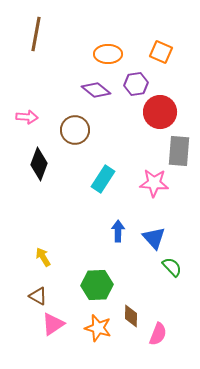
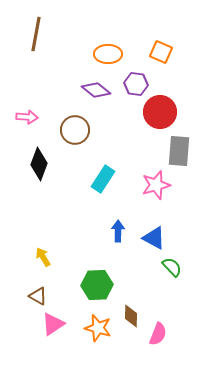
purple hexagon: rotated 15 degrees clockwise
pink star: moved 2 px right, 2 px down; rotated 20 degrees counterclockwise
blue triangle: rotated 20 degrees counterclockwise
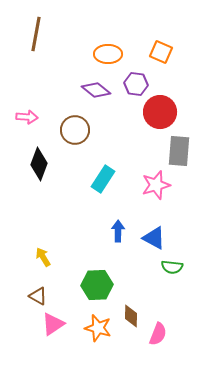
green semicircle: rotated 140 degrees clockwise
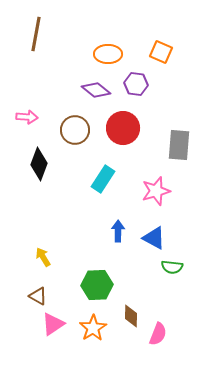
red circle: moved 37 px left, 16 px down
gray rectangle: moved 6 px up
pink star: moved 6 px down
orange star: moved 5 px left; rotated 24 degrees clockwise
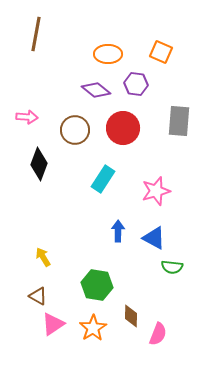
gray rectangle: moved 24 px up
green hexagon: rotated 12 degrees clockwise
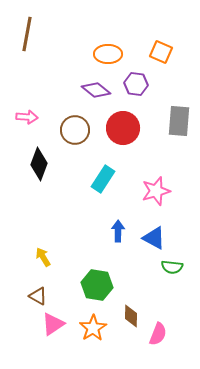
brown line: moved 9 px left
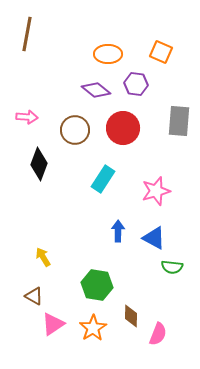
brown triangle: moved 4 px left
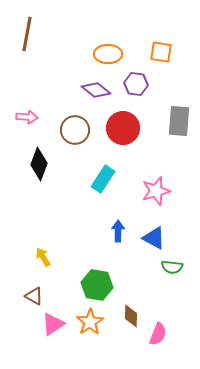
orange square: rotated 15 degrees counterclockwise
orange star: moved 3 px left, 6 px up
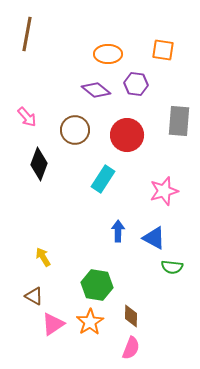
orange square: moved 2 px right, 2 px up
pink arrow: rotated 45 degrees clockwise
red circle: moved 4 px right, 7 px down
pink star: moved 8 px right
pink semicircle: moved 27 px left, 14 px down
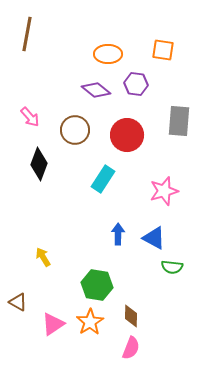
pink arrow: moved 3 px right
blue arrow: moved 3 px down
brown triangle: moved 16 px left, 6 px down
